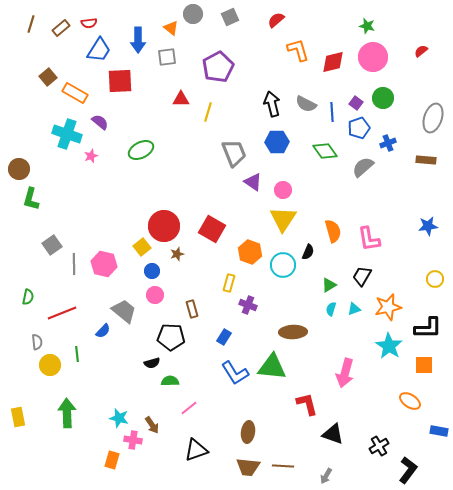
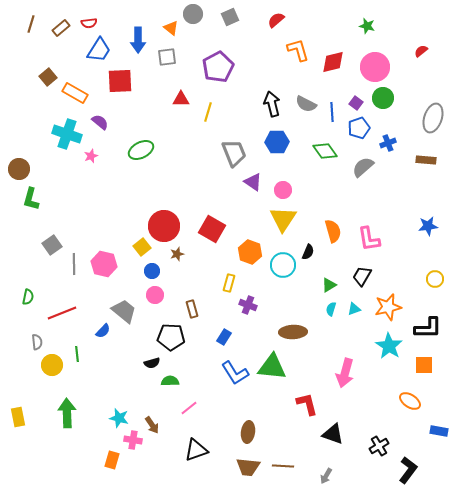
pink circle at (373, 57): moved 2 px right, 10 px down
yellow circle at (50, 365): moved 2 px right
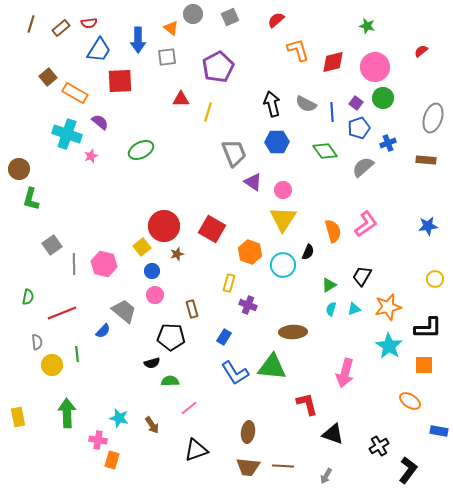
pink L-shape at (369, 239): moved 3 px left, 15 px up; rotated 116 degrees counterclockwise
pink cross at (133, 440): moved 35 px left
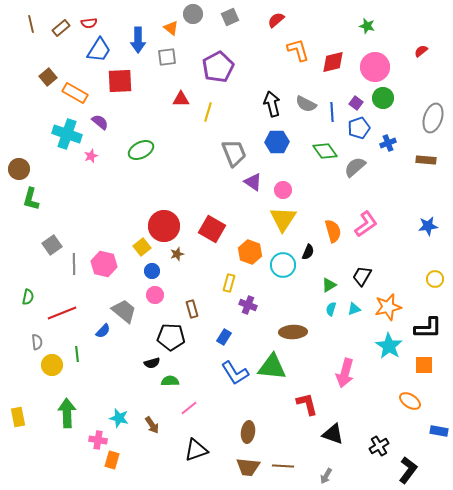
brown line at (31, 24): rotated 30 degrees counterclockwise
gray semicircle at (363, 167): moved 8 px left
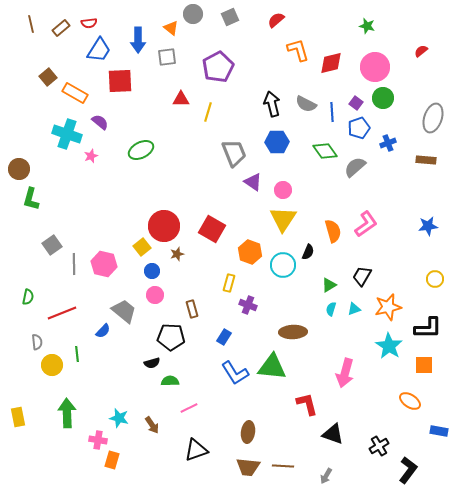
red diamond at (333, 62): moved 2 px left, 1 px down
pink line at (189, 408): rotated 12 degrees clockwise
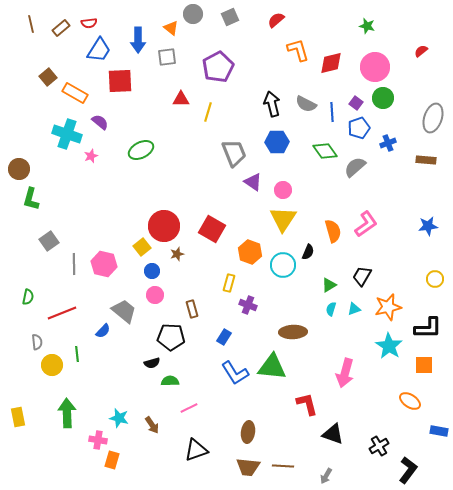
gray square at (52, 245): moved 3 px left, 4 px up
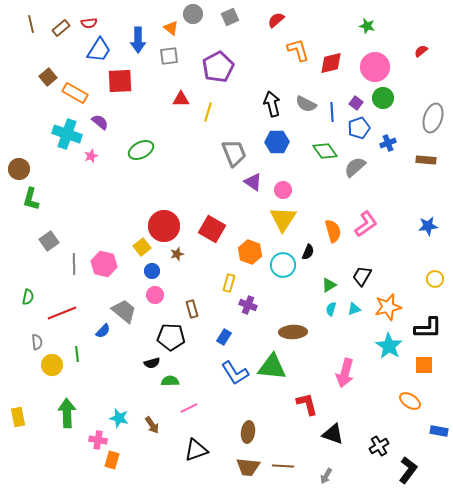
gray square at (167, 57): moved 2 px right, 1 px up
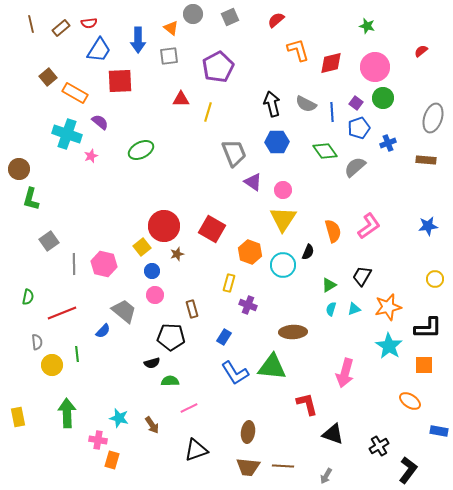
pink L-shape at (366, 224): moved 3 px right, 2 px down
